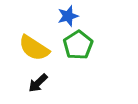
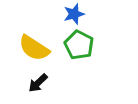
blue star: moved 6 px right, 2 px up
green pentagon: moved 1 px right; rotated 12 degrees counterclockwise
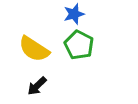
yellow semicircle: moved 1 px down
black arrow: moved 1 px left, 3 px down
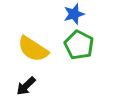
yellow semicircle: moved 1 px left
black arrow: moved 11 px left
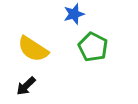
green pentagon: moved 14 px right, 2 px down
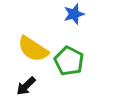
green pentagon: moved 24 px left, 14 px down
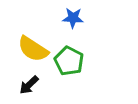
blue star: moved 1 px left, 4 px down; rotated 20 degrees clockwise
black arrow: moved 3 px right, 1 px up
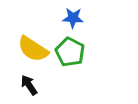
green pentagon: moved 1 px right, 9 px up
black arrow: rotated 100 degrees clockwise
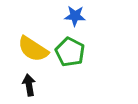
blue star: moved 2 px right, 2 px up
black arrow: rotated 25 degrees clockwise
